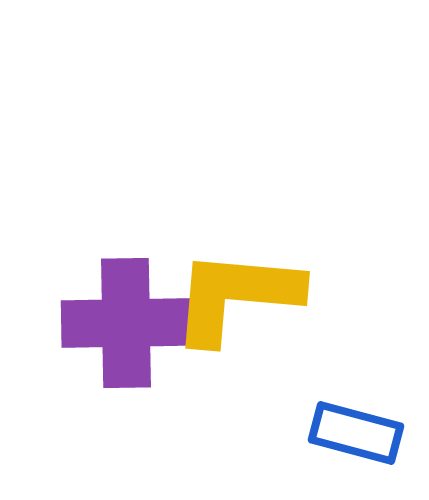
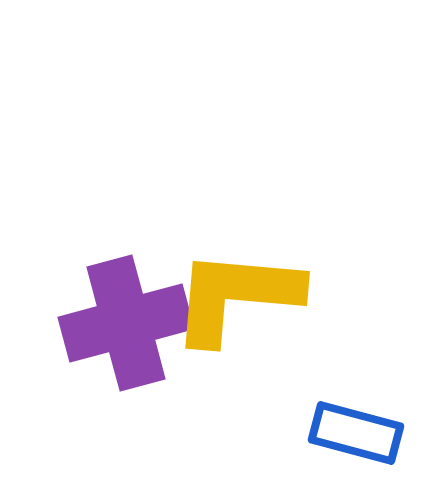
purple cross: rotated 14 degrees counterclockwise
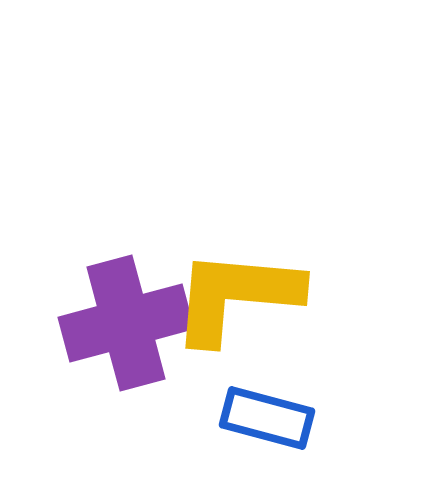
blue rectangle: moved 89 px left, 15 px up
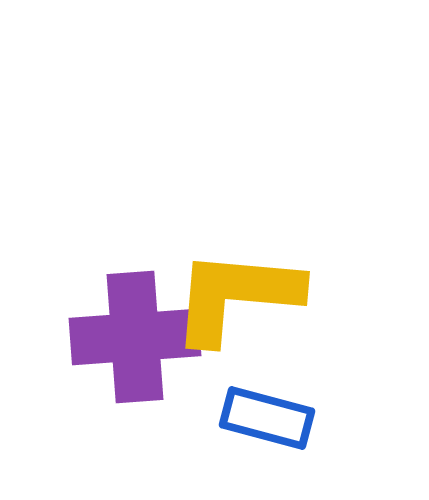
purple cross: moved 9 px right, 14 px down; rotated 11 degrees clockwise
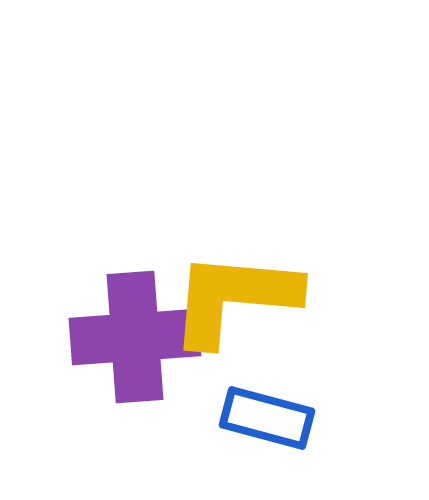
yellow L-shape: moved 2 px left, 2 px down
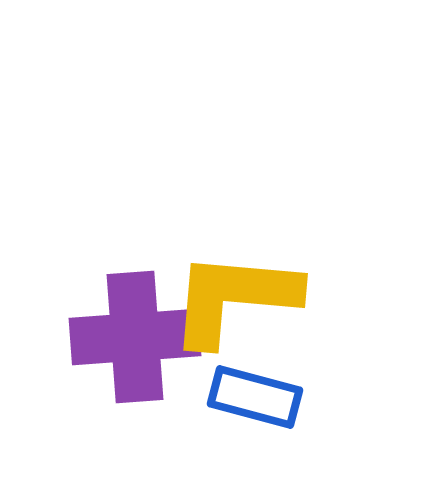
blue rectangle: moved 12 px left, 21 px up
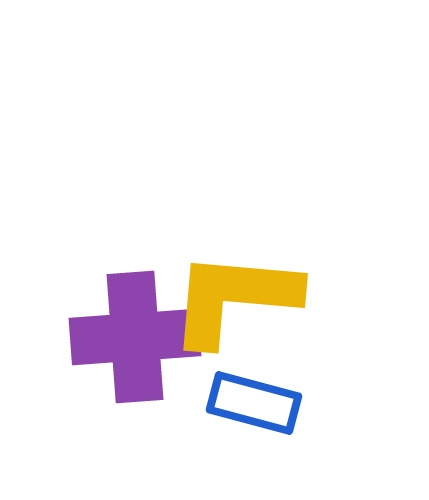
blue rectangle: moved 1 px left, 6 px down
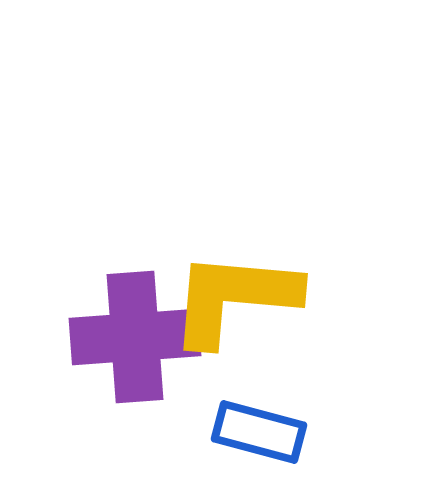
blue rectangle: moved 5 px right, 29 px down
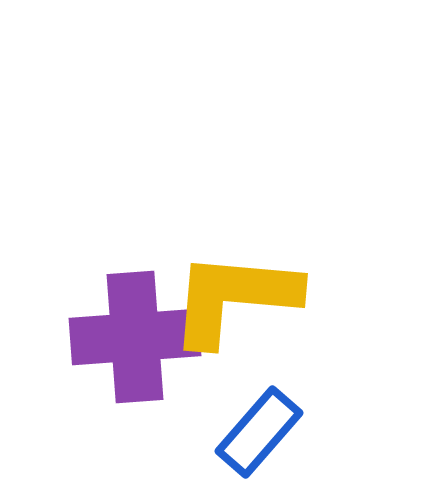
blue rectangle: rotated 64 degrees counterclockwise
